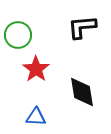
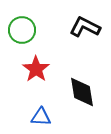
black L-shape: moved 3 px right; rotated 32 degrees clockwise
green circle: moved 4 px right, 5 px up
blue triangle: moved 5 px right
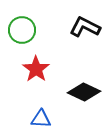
black diamond: moved 2 px right; rotated 56 degrees counterclockwise
blue triangle: moved 2 px down
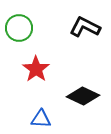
green circle: moved 3 px left, 2 px up
black diamond: moved 1 px left, 4 px down
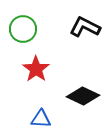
green circle: moved 4 px right, 1 px down
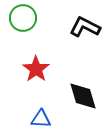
green circle: moved 11 px up
black diamond: rotated 48 degrees clockwise
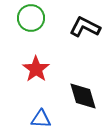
green circle: moved 8 px right
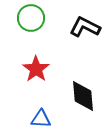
black diamond: rotated 12 degrees clockwise
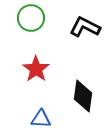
black diamond: rotated 12 degrees clockwise
